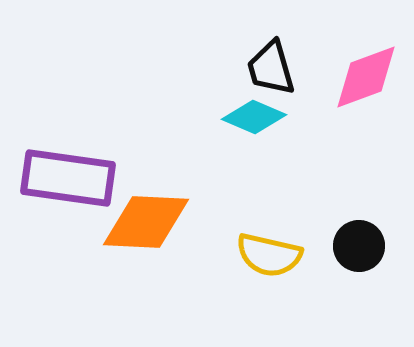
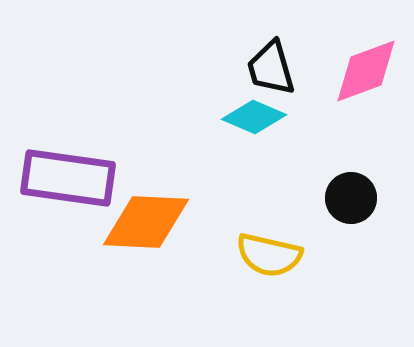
pink diamond: moved 6 px up
black circle: moved 8 px left, 48 px up
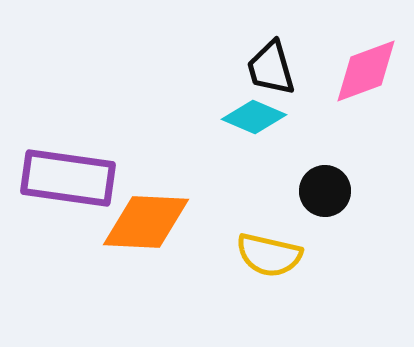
black circle: moved 26 px left, 7 px up
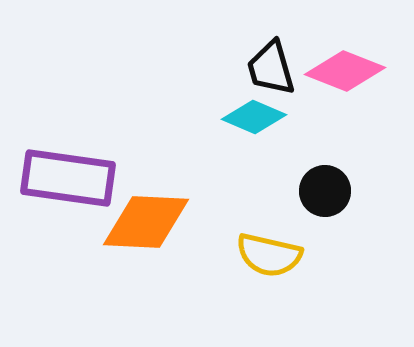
pink diamond: moved 21 px left; rotated 42 degrees clockwise
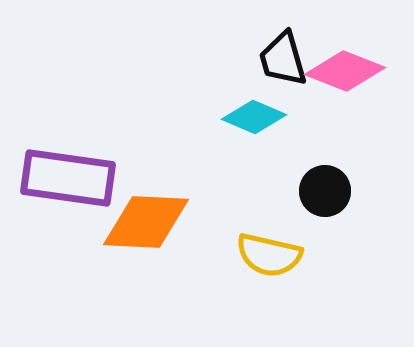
black trapezoid: moved 12 px right, 9 px up
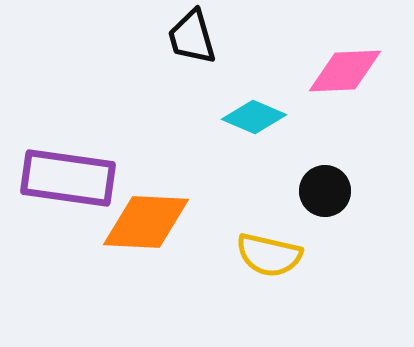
black trapezoid: moved 91 px left, 22 px up
pink diamond: rotated 24 degrees counterclockwise
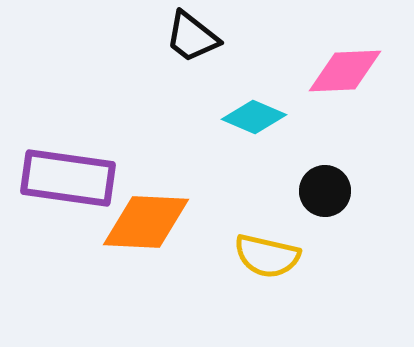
black trapezoid: rotated 36 degrees counterclockwise
yellow semicircle: moved 2 px left, 1 px down
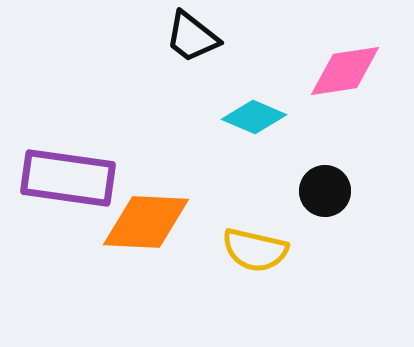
pink diamond: rotated 6 degrees counterclockwise
yellow semicircle: moved 12 px left, 6 px up
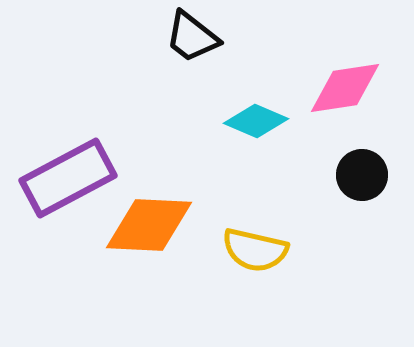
pink diamond: moved 17 px down
cyan diamond: moved 2 px right, 4 px down
purple rectangle: rotated 36 degrees counterclockwise
black circle: moved 37 px right, 16 px up
orange diamond: moved 3 px right, 3 px down
